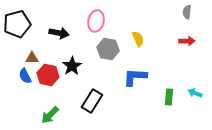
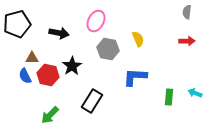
pink ellipse: rotated 15 degrees clockwise
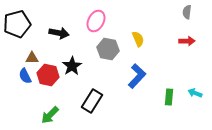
blue L-shape: moved 2 px right, 1 px up; rotated 130 degrees clockwise
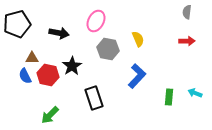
black rectangle: moved 2 px right, 3 px up; rotated 50 degrees counterclockwise
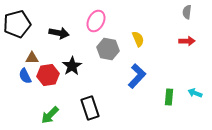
red hexagon: rotated 20 degrees counterclockwise
black rectangle: moved 4 px left, 10 px down
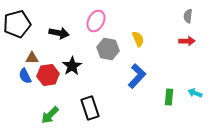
gray semicircle: moved 1 px right, 4 px down
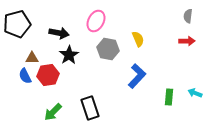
black star: moved 3 px left, 11 px up
green arrow: moved 3 px right, 3 px up
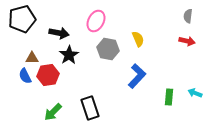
black pentagon: moved 5 px right, 5 px up
red arrow: rotated 14 degrees clockwise
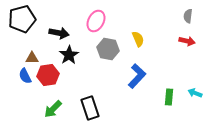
green arrow: moved 3 px up
